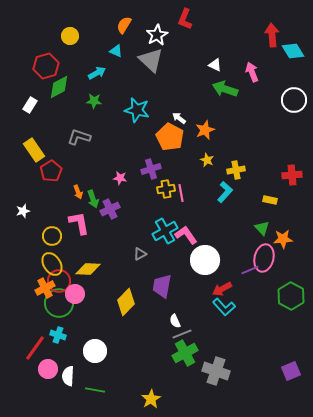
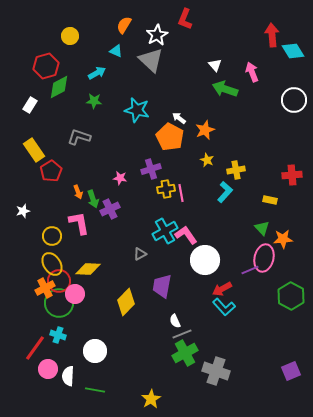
white triangle at (215, 65): rotated 24 degrees clockwise
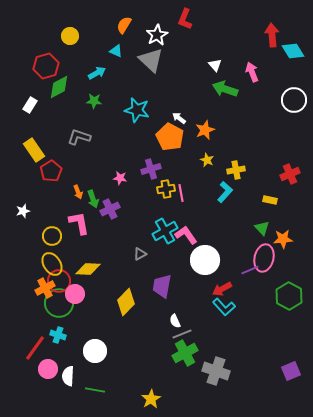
red cross at (292, 175): moved 2 px left, 1 px up; rotated 18 degrees counterclockwise
green hexagon at (291, 296): moved 2 px left
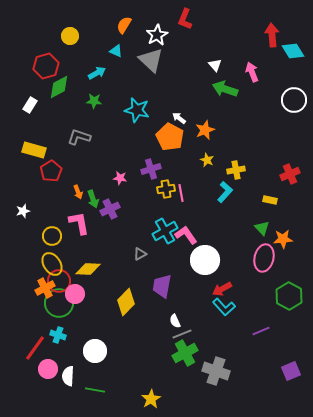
yellow rectangle at (34, 150): rotated 40 degrees counterclockwise
purple line at (250, 270): moved 11 px right, 61 px down
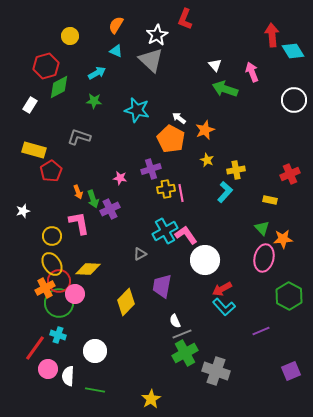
orange semicircle at (124, 25): moved 8 px left
orange pentagon at (170, 137): moved 1 px right, 2 px down
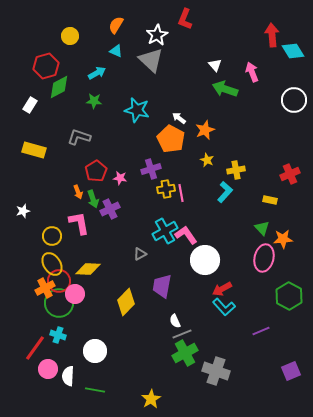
red pentagon at (51, 171): moved 45 px right
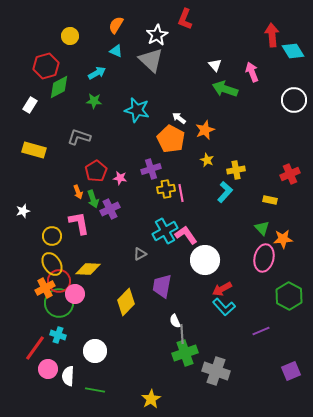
gray line at (182, 334): rotated 72 degrees counterclockwise
green cross at (185, 353): rotated 10 degrees clockwise
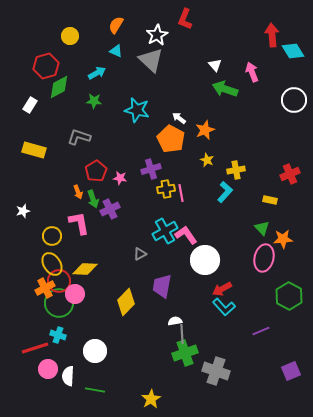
yellow diamond at (88, 269): moved 3 px left
white semicircle at (175, 321): rotated 104 degrees clockwise
red line at (35, 348): rotated 36 degrees clockwise
